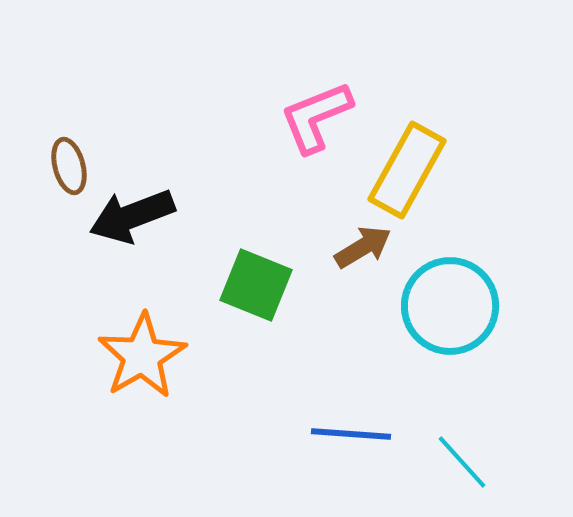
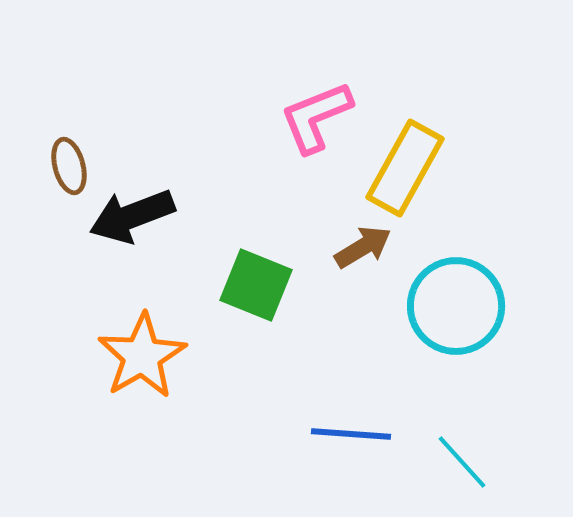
yellow rectangle: moved 2 px left, 2 px up
cyan circle: moved 6 px right
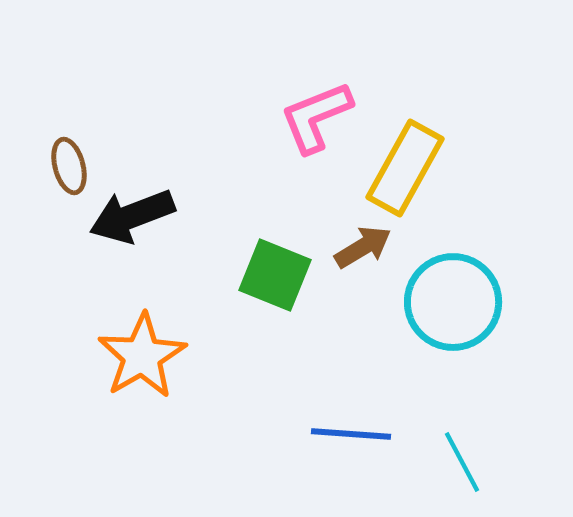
green square: moved 19 px right, 10 px up
cyan circle: moved 3 px left, 4 px up
cyan line: rotated 14 degrees clockwise
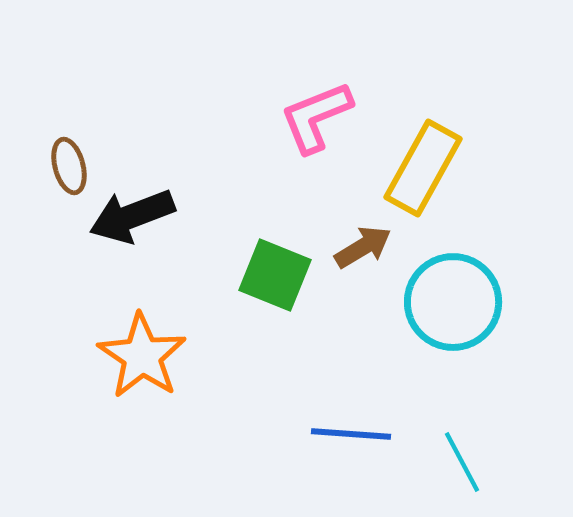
yellow rectangle: moved 18 px right
orange star: rotated 8 degrees counterclockwise
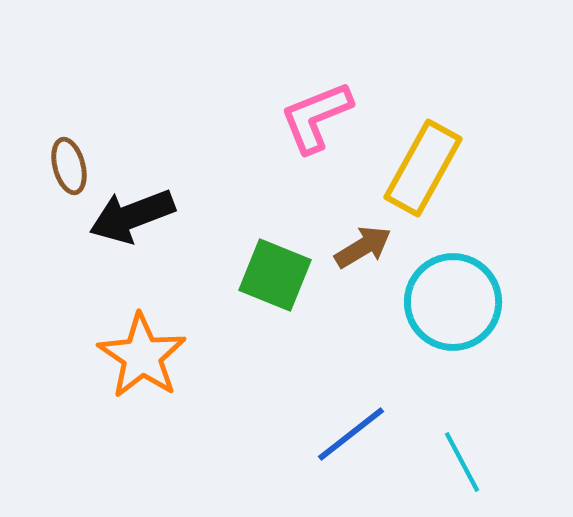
blue line: rotated 42 degrees counterclockwise
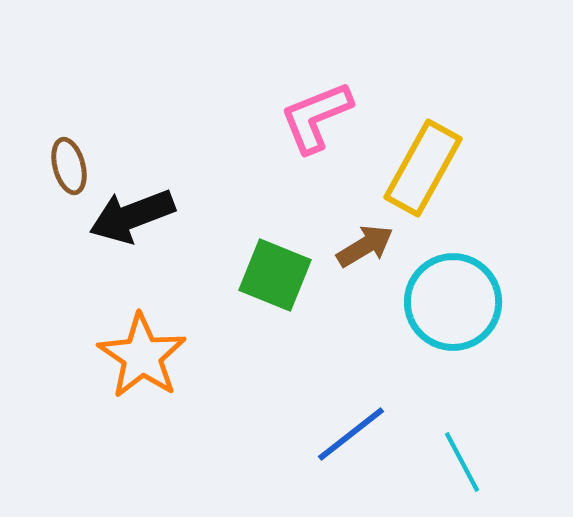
brown arrow: moved 2 px right, 1 px up
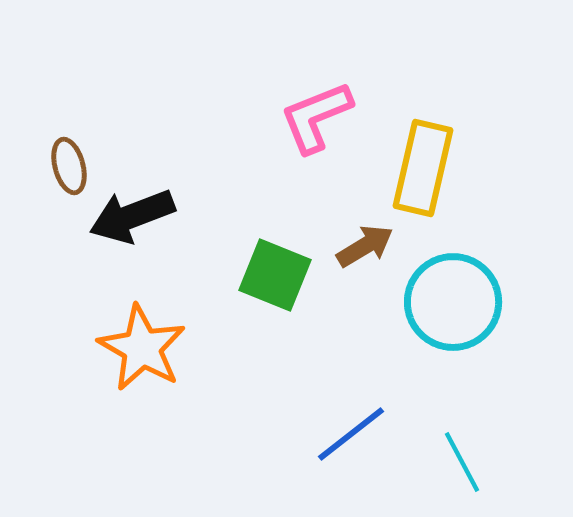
yellow rectangle: rotated 16 degrees counterclockwise
orange star: moved 8 px up; rotated 4 degrees counterclockwise
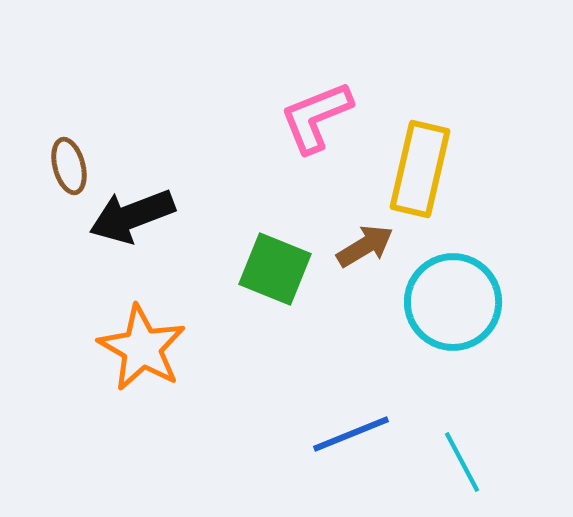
yellow rectangle: moved 3 px left, 1 px down
green square: moved 6 px up
blue line: rotated 16 degrees clockwise
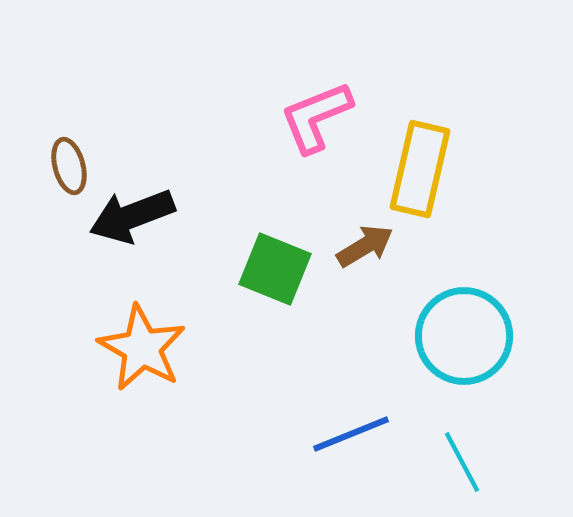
cyan circle: moved 11 px right, 34 px down
